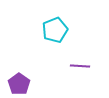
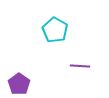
cyan pentagon: rotated 20 degrees counterclockwise
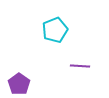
cyan pentagon: rotated 20 degrees clockwise
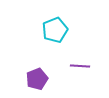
purple pentagon: moved 18 px right, 5 px up; rotated 15 degrees clockwise
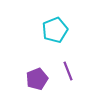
purple line: moved 12 px left, 5 px down; rotated 66 degrees clockwise
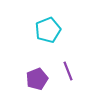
cyan pentagon: moved 7 px left
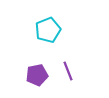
purple pentagon: moved 4 px up; rotated 10 degrees clockwise
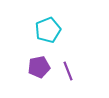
purple pentagon: moved 2 px right, 8 px up
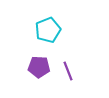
purple pentagon: rotated 15 degrees clockwise
